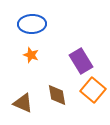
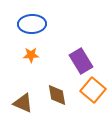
orange star: rotated 21 degrees counterclockwise
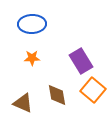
orange star: moved 1 px right, 3 px down
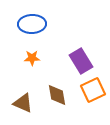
orange square: rotated 25 degrees clockwise
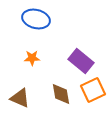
blue ellipse: moved 4 px right, 5 px up; rotated 16 degrees clockwise
purple rectangle: rotated 20 degrees counterclockwise
brown diamond: moved 4 px right, 1 px up
brown triangle: moved 3 px left, 5 px up
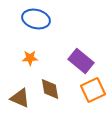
orange star: moved 2 px left
brown diamond: moved 11 px left, 5 px up
